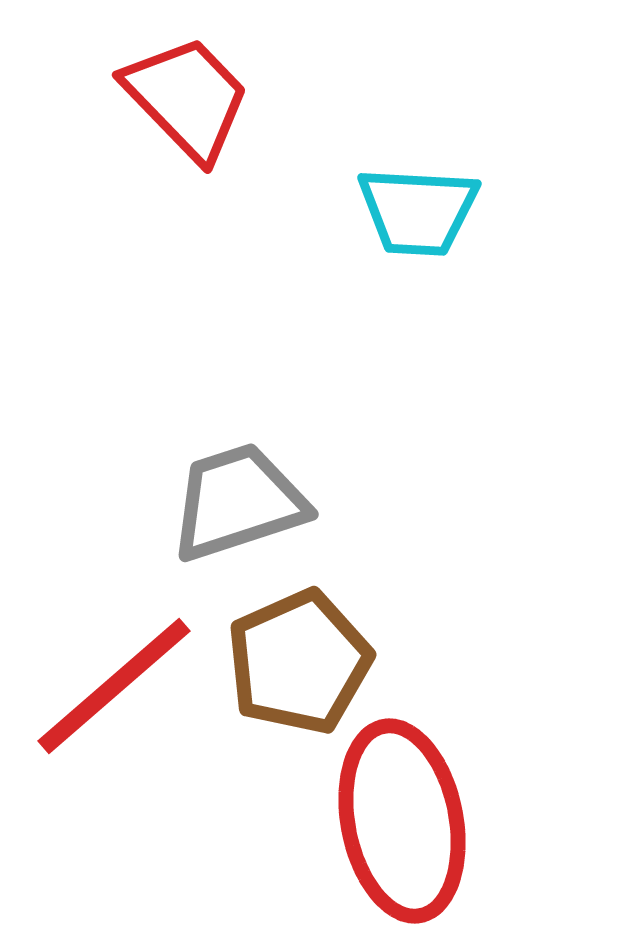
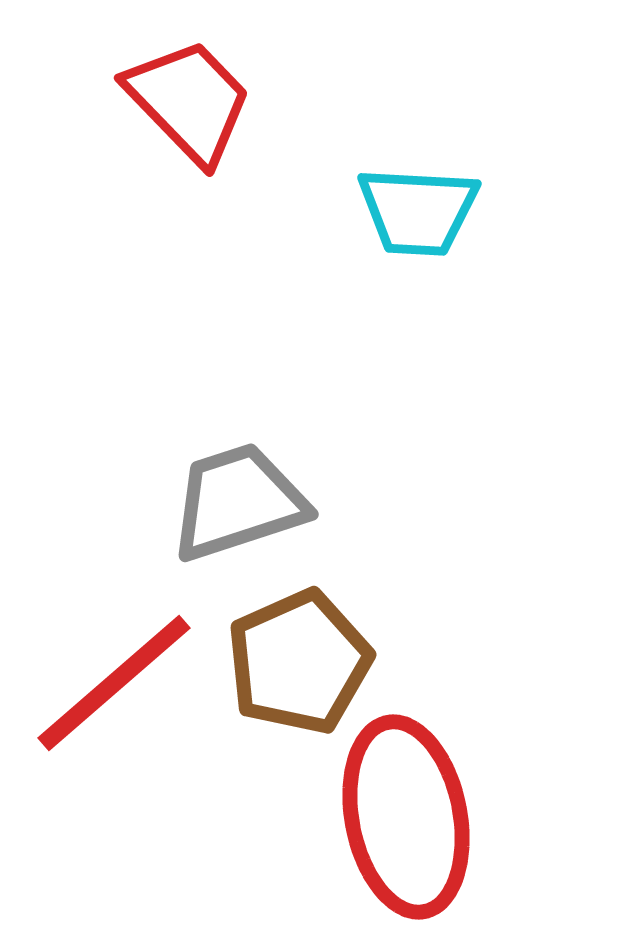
red trapezoid: moved 2 px right, 3 px down
red line: moved 3 px up
red ellipse: moved 4 px right, 4 px up
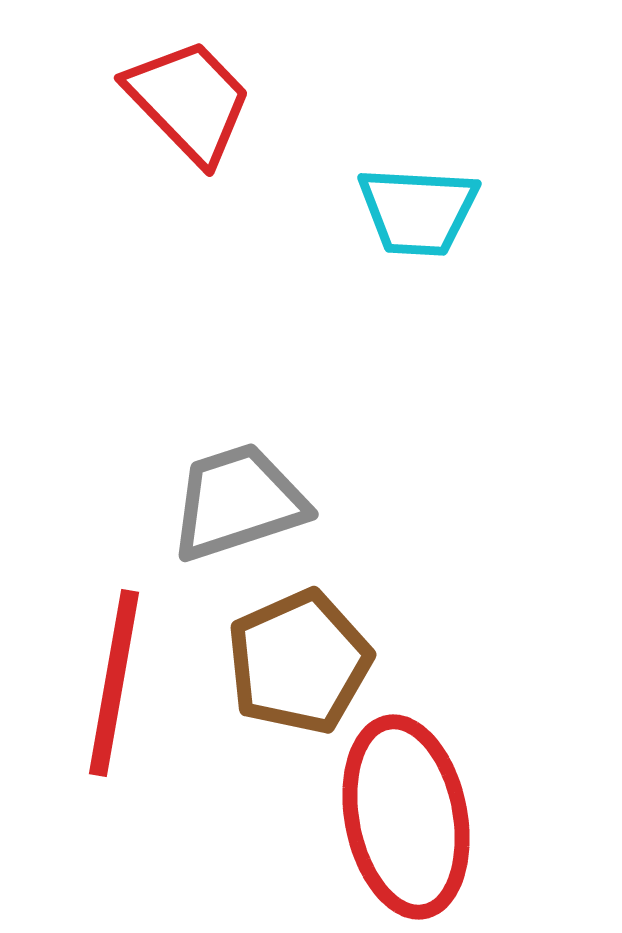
red line: rotated 39 degrees counterclockwise
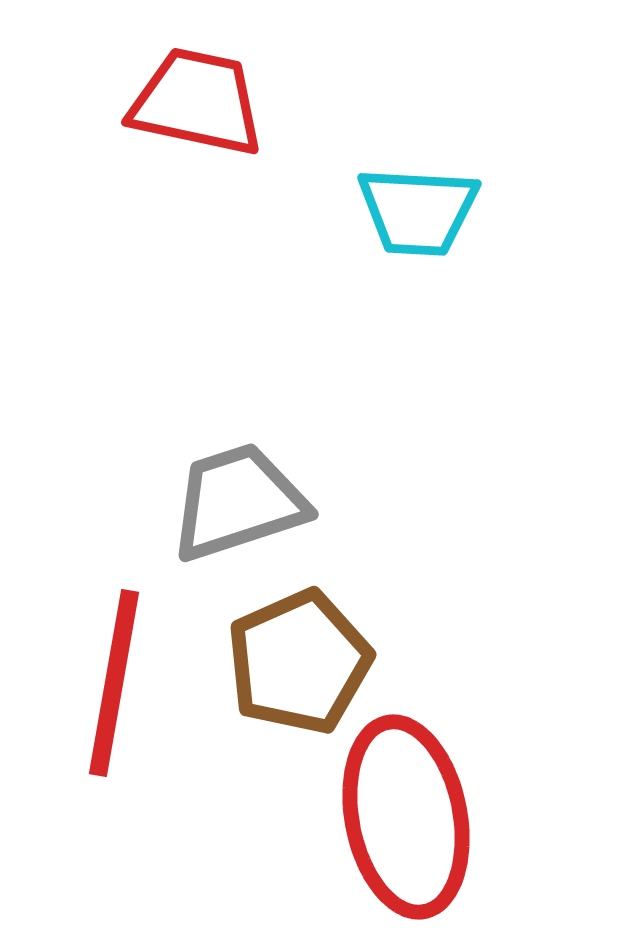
red trapezoid: moved 8 px right, 1 px down; rotated 34 degrees counterclockwise
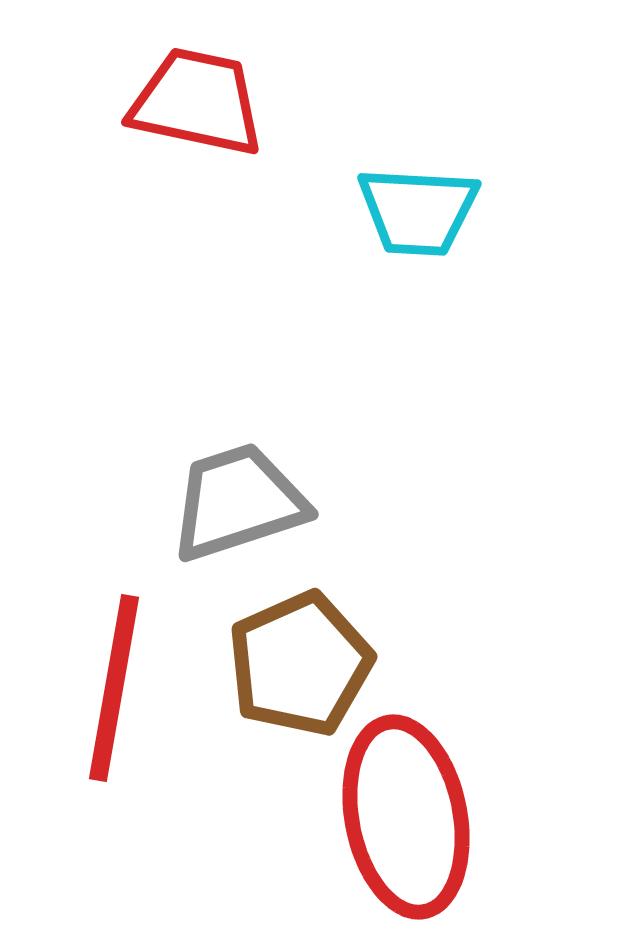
brown pentagon: moved 1 px right, 2 px down
red line: moved 5 px down
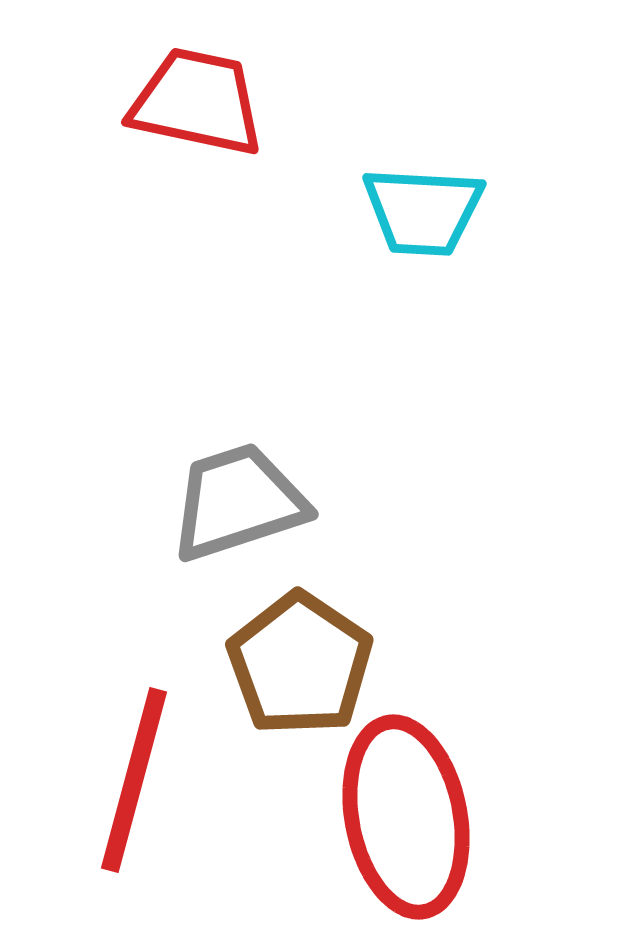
cyan trapezoid: moved 5 px right
brown pentagon: rotated 14 degrees counterclockwise
red line: moved 20 px right, 92 px down; rotated 5 degrees clockwise
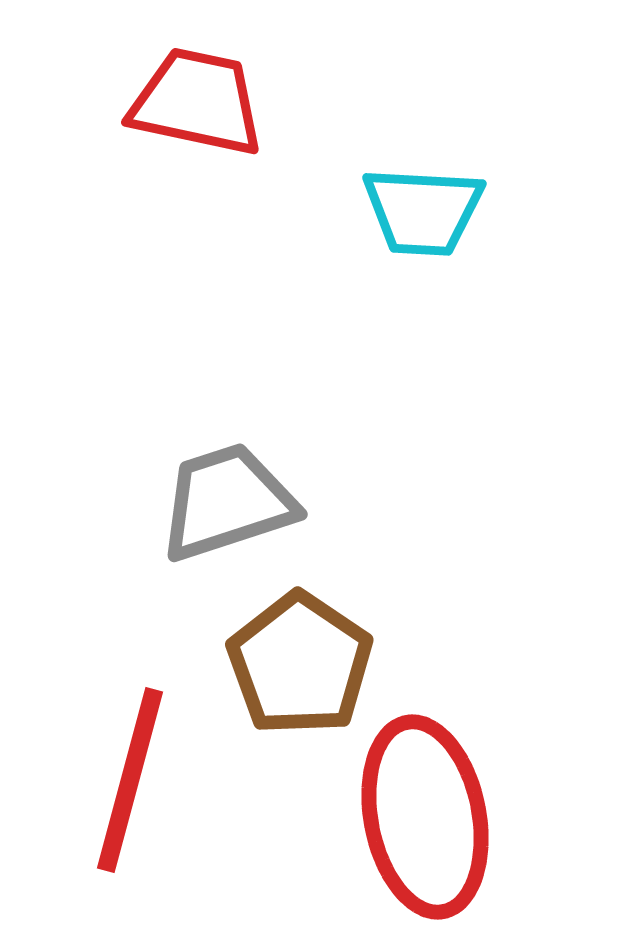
gray trapezoid: moved 11 px left
red line: moved 4 px left
red ellipse: moved 19 px right
